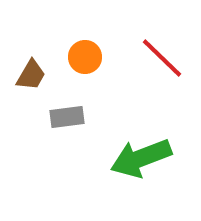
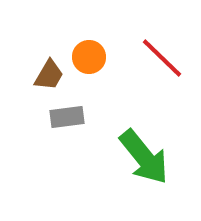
orange circle: moved 4 px right
brown trapezoid: moved 18 px right
green arrow: moved 3 px right, 1 px up; rotated 108 degrees counterclockwise
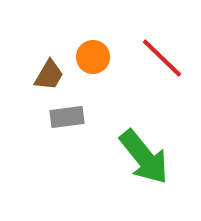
orange circle: moved 4 px right
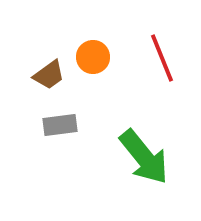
red line: rotated 24 degrees clockwise
brown trapezoid: rotated 24 degrees clockwise
gray rectangle: moved 7 px left, 8 px down
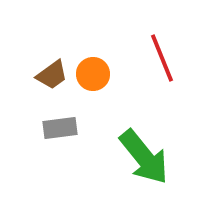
orange circle: moved 17 px down
brown trapezoid: moved 3 px right
gray rectangle: moved 3 px down
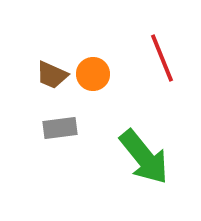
brown trapezoid: rotated 60 degrees clockwise
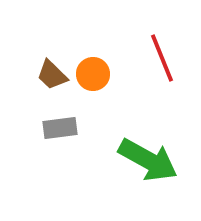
brown trapezoid: rotated 20 degrees clockwise
green arrow: moved 4 px right, 3 px down; rotated 22 degrees counterclockwise
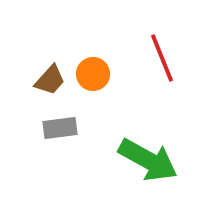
brown trapezoid: moved 2 px left, 5 px down; rotated 92 degrees counterclockwise
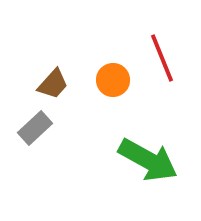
orange circle: moved 20 px right, 6 px down
brown trapezoid: moved 3 px right, 4 px down
gray rectangle: moved 25 px left; rotated 36 degrees counterclockwise
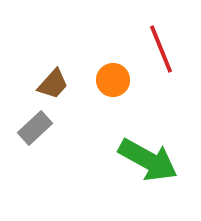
red line: moved 1 px left, 9 px up
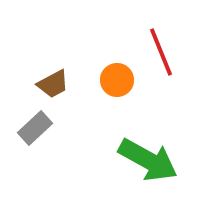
red line: moved 3 px down
orange circle: moved 4 px right
brown trapezoid: rotated 20 degrees clockwise
